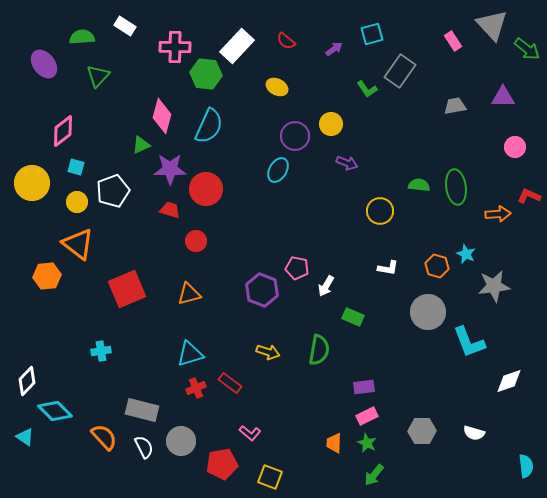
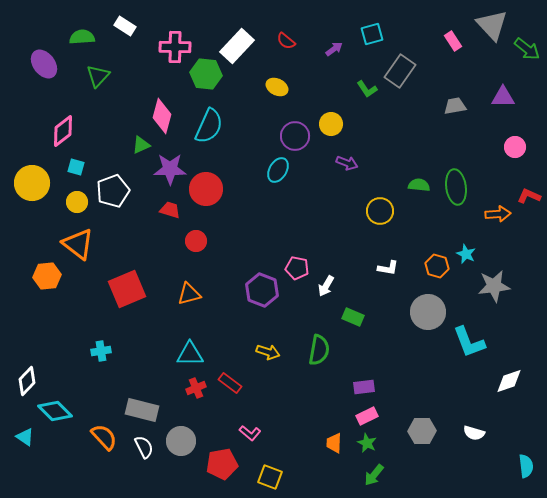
cyan triangle at (190, 354): rotated 16 degrees clockwise
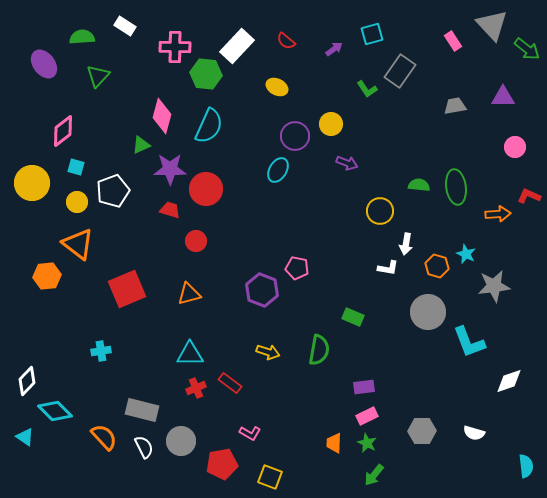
white arrow at (326, 286): moved 80 px right, 42 px up; rotated 20 degrees counterclockwise
pink L-shape at (250, 433): rotated 10 degrees counterclockwise
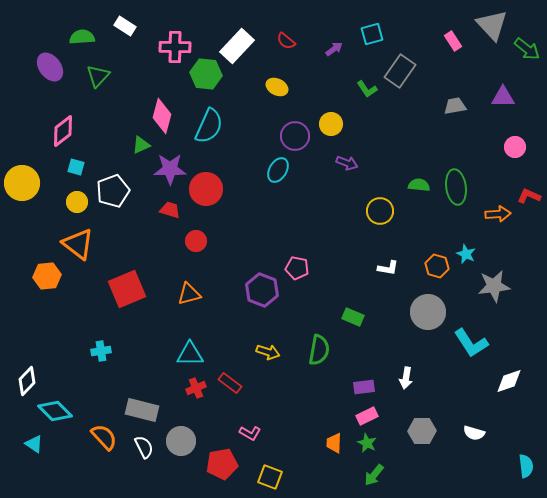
purple ellipse at (44, 64): moved 6 px right, 3 px down
yellow circle at (32, 183): moved 10 px left
white arrow at (406, 244): moved 134 px down
cyan L-shape at (469, 342): moved 2 px right, 1 px down; rotated 12 degrees counterclockwise
cyan triangle at (25, 437): moved 9 px right, 7 px down
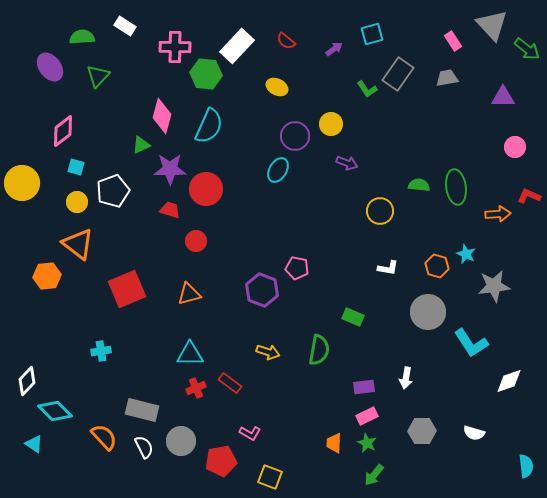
gray rectangle at (400, 71): moved 2 px left, 3 px down
gray trapezoid at (455, 106): moved 8 px left, 28 px up
red pentagon at (222, 464): moved 1 px left, 3 px up
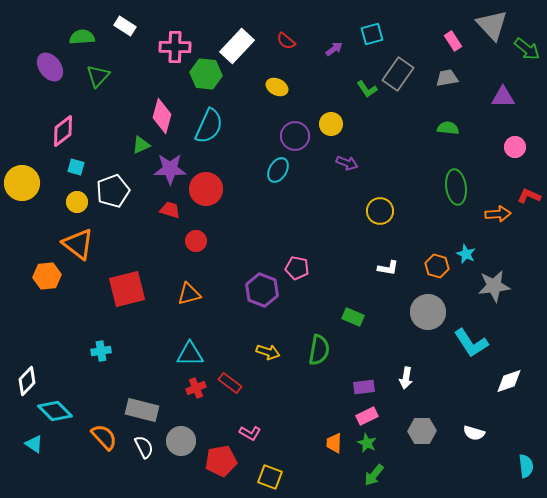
green semicircle at (419, 185): moved 29 px right, 57 px up
red square at (127, 289): rotated 9 degrees clockwise
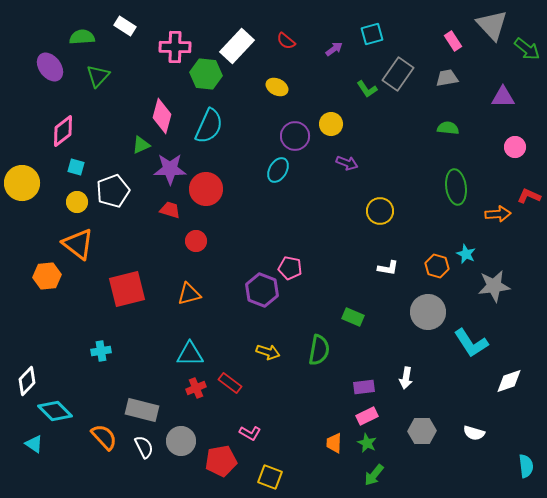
pink pentagon at (297, 268): moved 7 px left
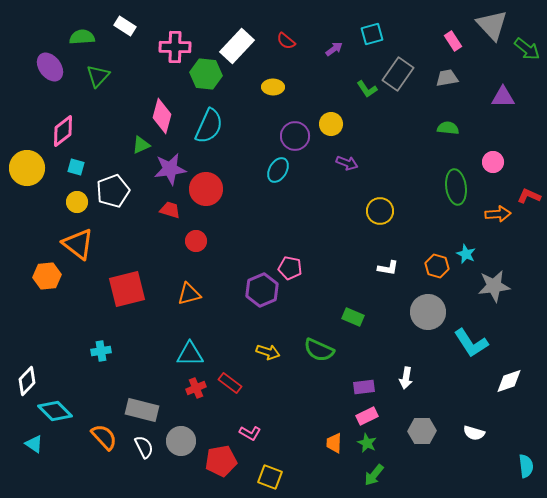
yellow ellipse at (277, 87): moved 4 px left; rotated 25 degrees counterclockwise
pink circle at (515, 147): moved 22 px left, 15 px down
purple star at (170, 169): rotated 8 degrees counterclockwise
yellow circle at (22, 183): moved 5 px right, 15 px up
purple hexagon at (262, 290): rotated 16 degrees clockwise
green semicircle at (319, 350): rotated 104 degrees clockwise
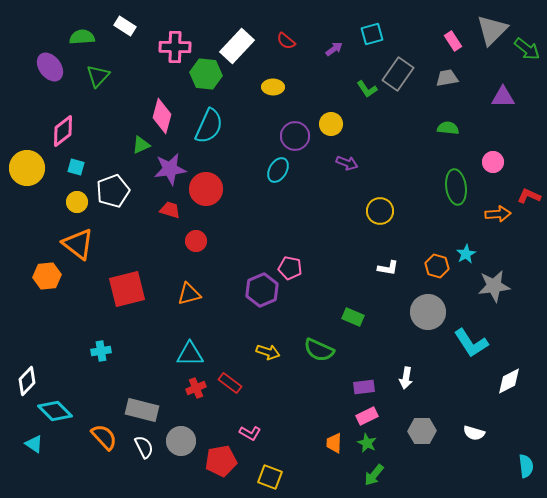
gray triangle at (492, 25): moved 5 px down; rotated 28 degrees clockwise
cyan star at (466, 254): rotated 18 degrees clockwise
white diamond at (509, 381): rotated 8 degrees counterclockwise
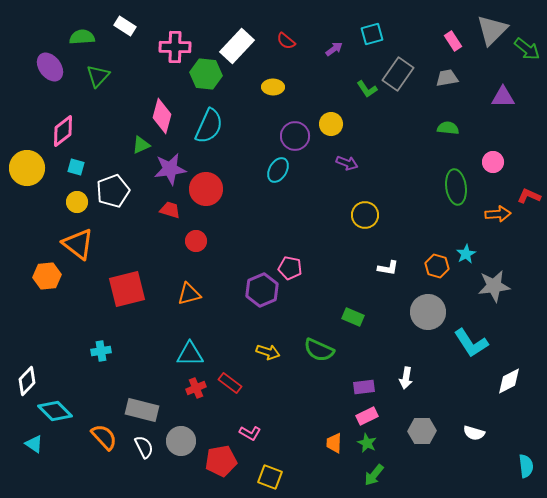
yellow circle at (380, 211): moved 15 px left, 4 px down
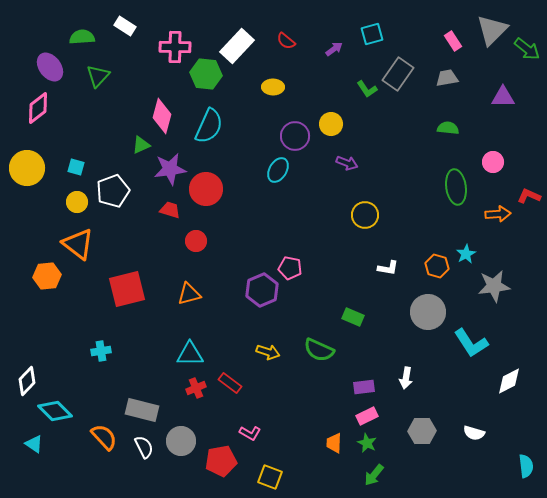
pink diamond at (63, 131): moved 25 px left, 23 px up
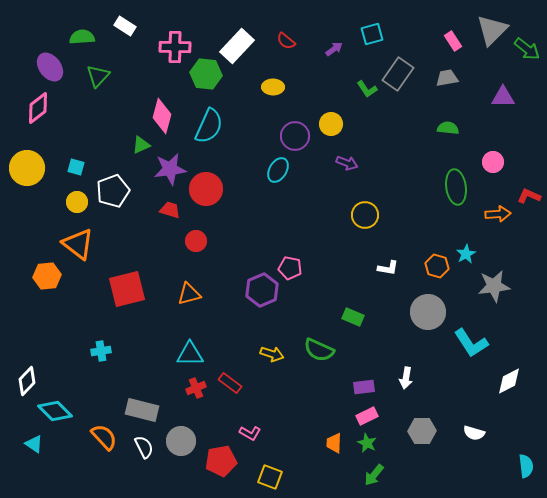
yellow arrow at (268, 352): moved 4 px right, 2 px down
